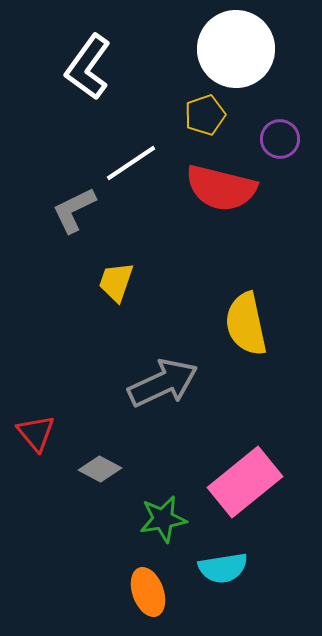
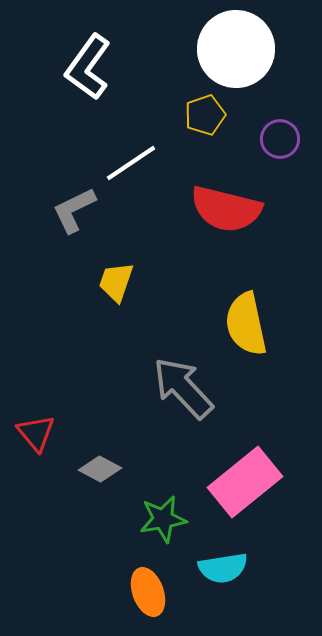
red semicircle: moved 5 px right, 21 px down
gray arrow: moved 20 px right, 5 px down; rotated 108 degrees counterclockwise
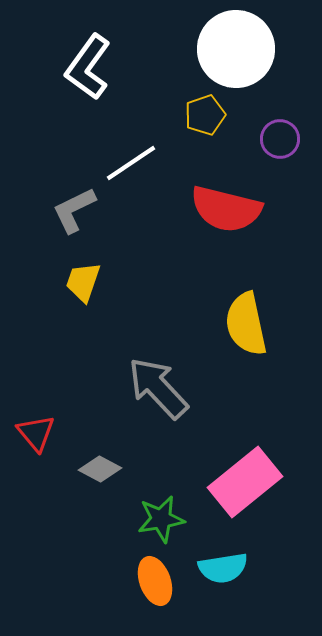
yellow trapezoid: moved 33 px left
gray arrow: moved 25 px left
green star: moved 2 px left
orange ellipse: moved 7 px right, 11 px up
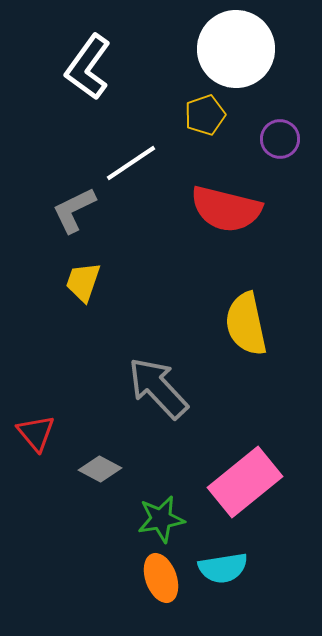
orange ellipse: moved 6 px right, 3 px up
